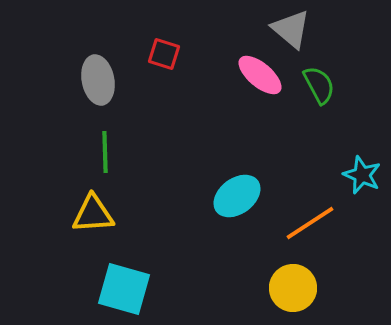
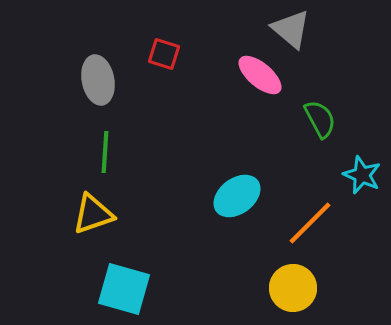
green semicircle: moved 1 px right, 34 px down
green line: rotated 6 degrees clockwise
yellow triangle: rotated 15 degrees counterclockwise
orange line: rotated 12 degrees counterclockwise
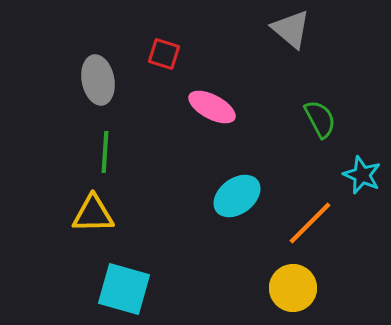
pink ellipse: moved 48 px left, 32 px down; rotated 12 degrees counterclockwise
yellow triangle: rotated 18 degrees clockwise
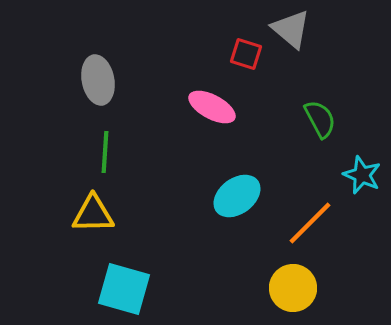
red square: moved 82 px right
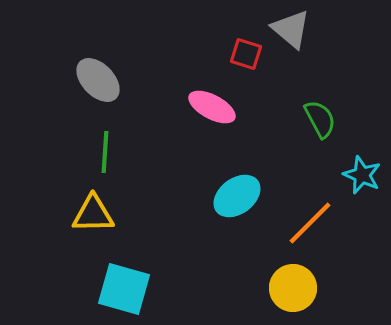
gray ellipse: rotated 33 degrees counterclockwise
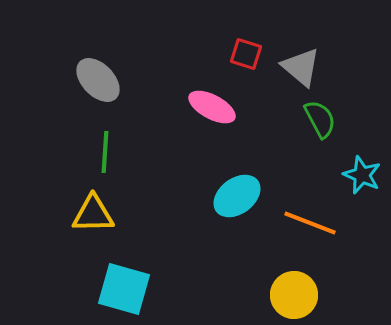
gray triangle: moved 10 px right, 38 px down
orange line: rotated 66 degrees clockwise
yellow circle: moved 1 px right, 7 px down
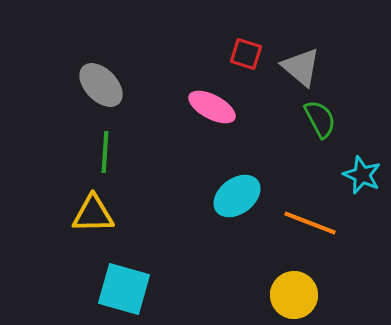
gray ellipse: moved 3 px right, 5 px down
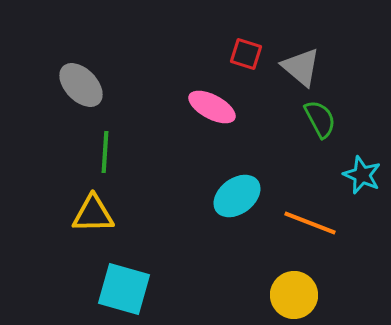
gray ellipse: moved 20 px left
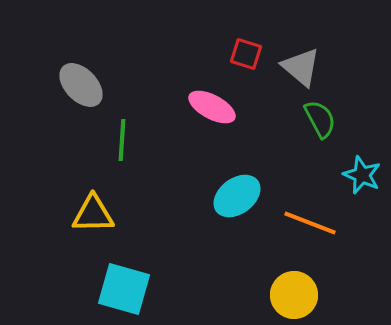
green line: moved 17 px right, 12 px up
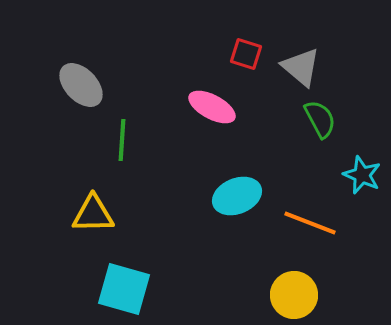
cyan ellipse: rotated 15 degrees clockwise
